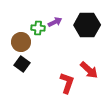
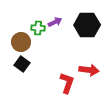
red arrow: rotated 36 degrees counterclockwise
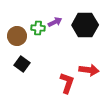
black hexagon: moved 2 px left
brown circle: moved 4 px left, 6 px up
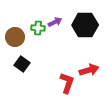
brown circle: moved 2 px left, 1 px down
red arrow: rotated 24 degrees counterclockwise
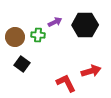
green cross: moved 7 px down
red arrow: moved 2 px right, 1 px down
red L-shape: moved 1 px left; rotated 45 degrees counterclockwise
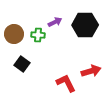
brown circle: moved 1 px left, 3 px up
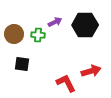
black square: rotated 28 degrees counterclockwise
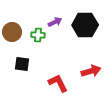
brown circle: moved 2 px left, 2 px up
red L-shape: moved 8 px left
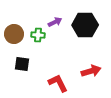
brown circle: moved 2 px right, 2 px down
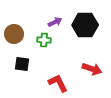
green cross: moved 6 px right, 5 px down
red arrow: moved 1 px right, 2 px up; rotated 36 degrees clockwise
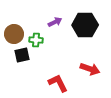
green cross: moved 8 px left
black square: moved 9 px up; rotated 21 degrees counterclockwise
red arrow: moved 2 px left
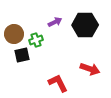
green cross: rotated 24 degrees counterclockwise
